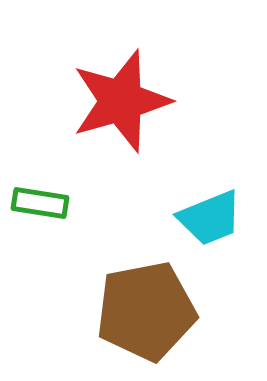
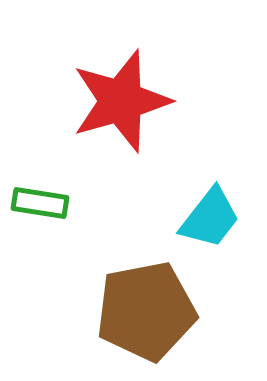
cyan trapezoid: rotated 30 degrees counterclockwise
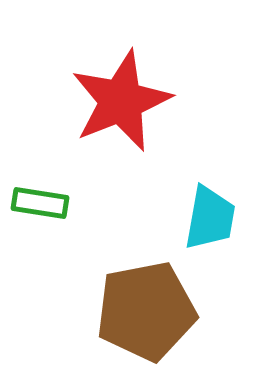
red star: rotated 6 degrees counterclockwise
cyan trapezoid: rotated 28 degrees counterclockwise
